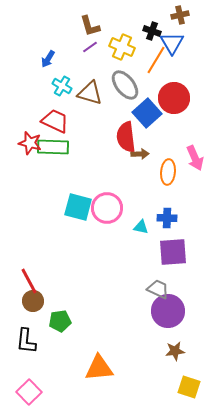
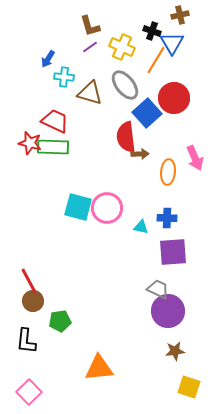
cyan cross: moved 2 px right, 9 px up; rotated 24 degrees counterclockwise
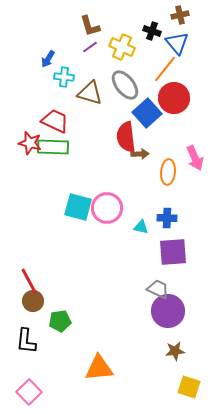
blue triangle: moved 5 px right; rotated 10 degrees counterclockwise
orange line: moved 9 px right, 9 px down; rotated 8 degrees clockwise
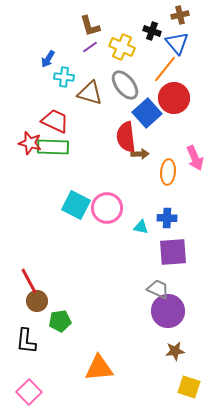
cyan square: moved 2 px left, 2 px up; rotated 12 degrees clockwise
brown circle: moved 4 px right
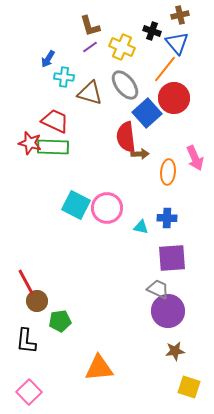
purple square: moved 1 px left, 6 px down
red line: moved 3 px left, 1 px down
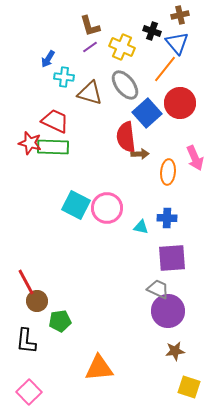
red circle: moved 6 px right, 5 px down
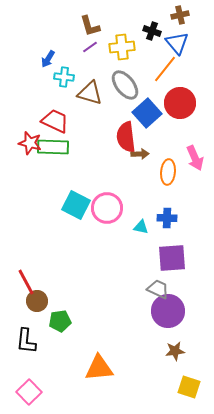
yellow cross: rotated 30 degrees counterclockwise
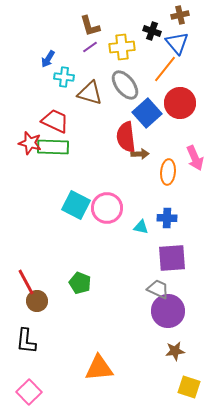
green pentagon: moved 20 px right, 38 px up; rotated 30 degrees clockwise
